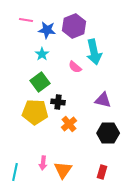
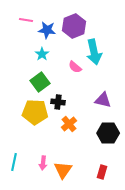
cyan line: moved 1 px left, 10 px up
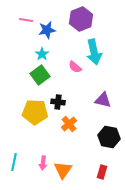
purple hexagon: moved 7 px right, 7 px up
blue star: rotated 18 degrees counterclockwise
green square: moved 7 px up
black hexagon: moved 1 px right, 4 px down; rotated 10 degrees clockwise
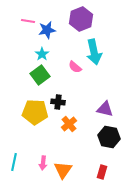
pink line: moved 2 px right, 1 px down
purple triangle: moved 2 px right, 9 px down
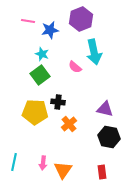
blue star: moved 3 px right
cyan star: rotated 16 degrees counterclockwise
red rectangle: rotated 24 degrees counterclockwise
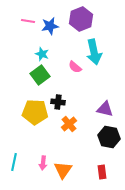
blue star: moved 4 px up
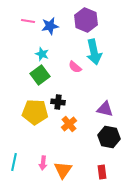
purple hexagon: moved 5 px right, 1 px down; rotated 15 degrees counterclockwise
